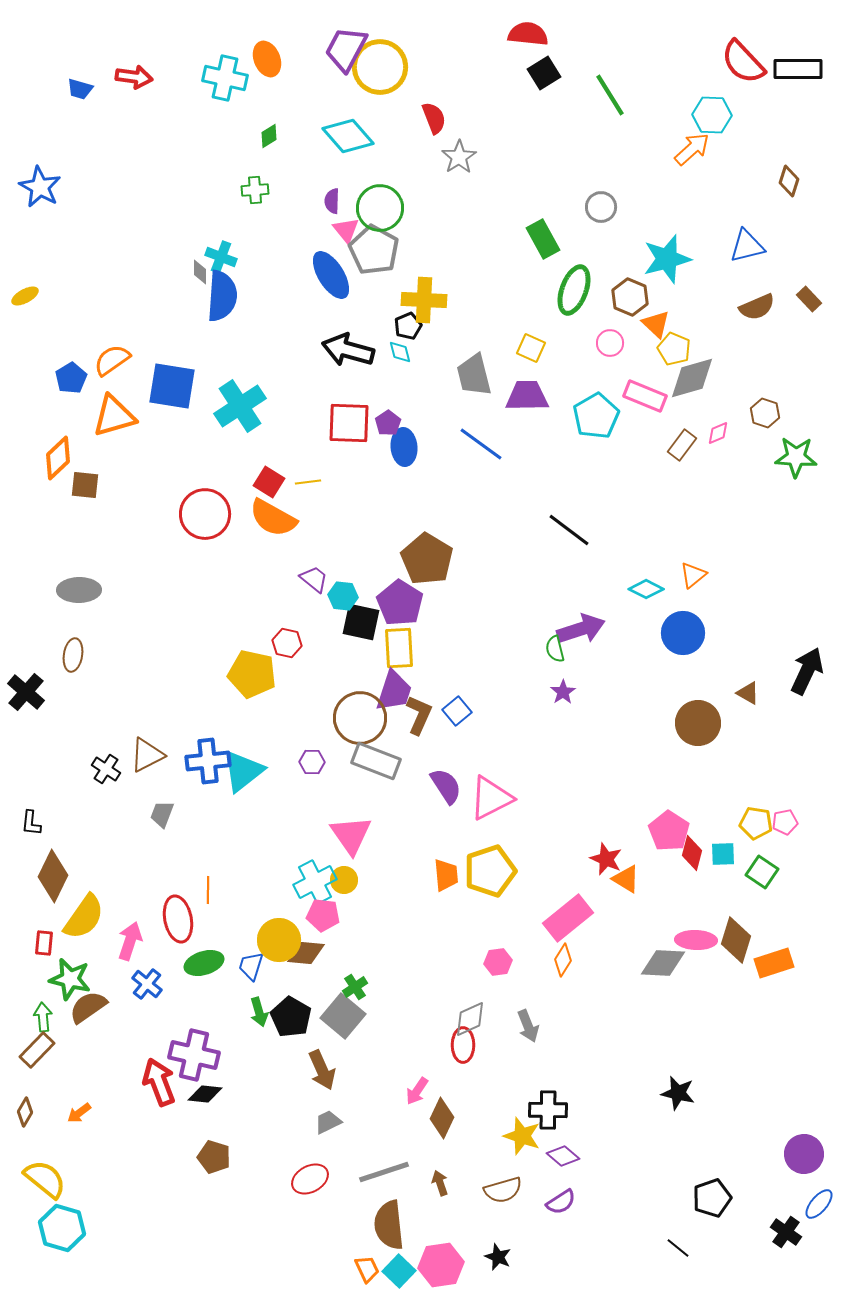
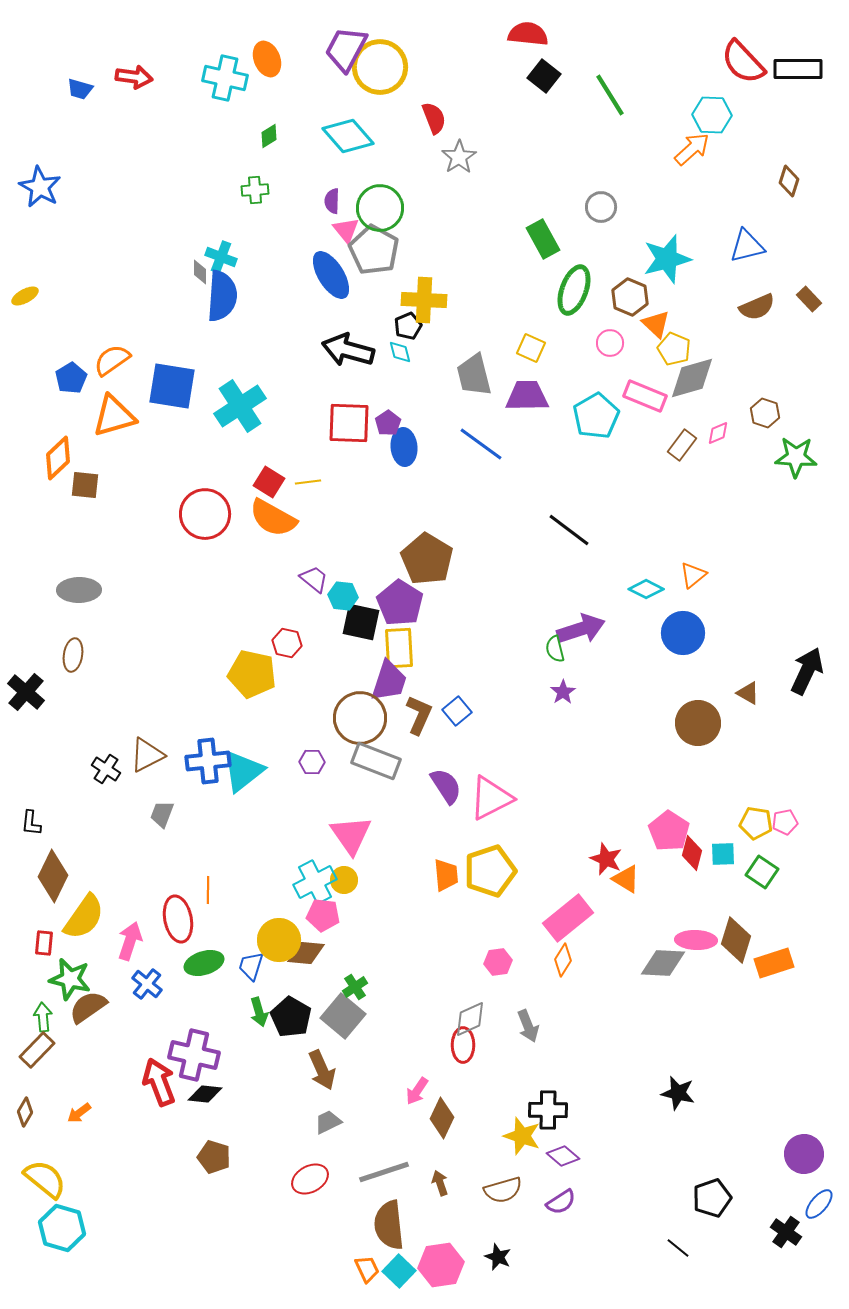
black square at (544, 73): moved 3 px down; rotated 20 degrees counterclockwise
purple trapezoid at (394, 691): moved 5 px left, 10 px up
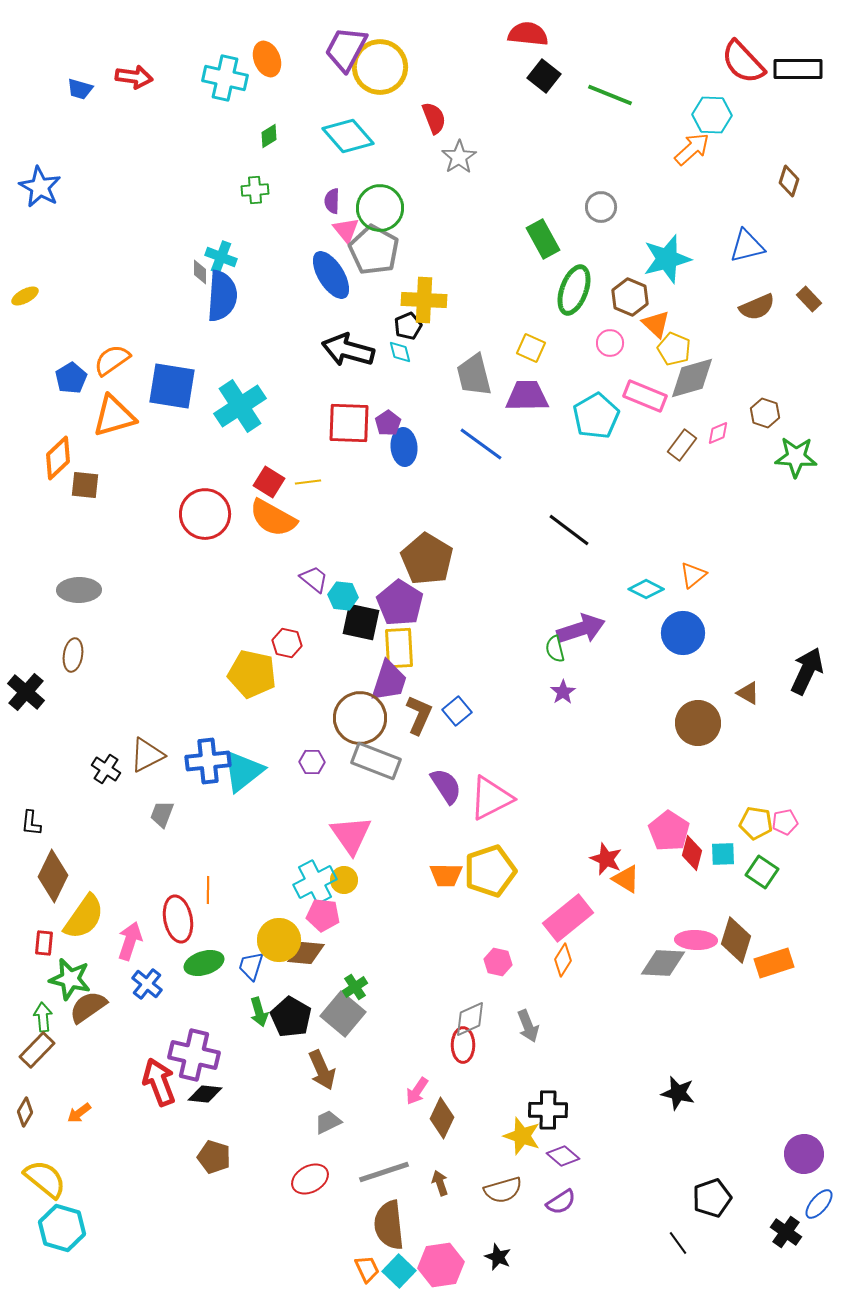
green line at (610, 95): rotated 36 degrees counterclockwise
orange trapezoid at (446, 875): rotated 96 degrees clockwise
pink hexagon at (498, 962): rotated 20 degrees clockwise
gray square at (343, 1016): moved 2 px up
black line at (678, 1248): moved 5 px up; rotated 15 degrees clockwise
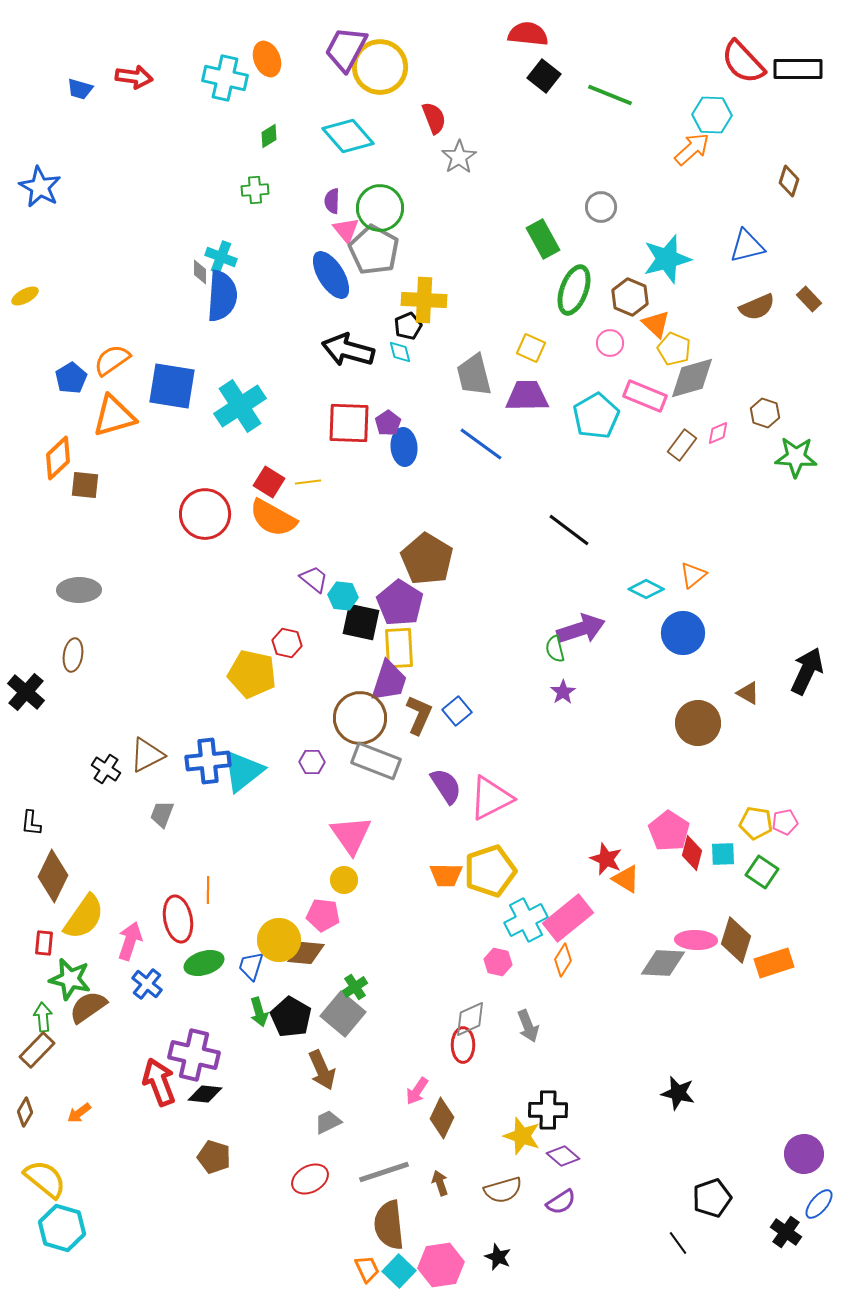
cyan cross at (315, 882): moved 211 px right, 38 px down
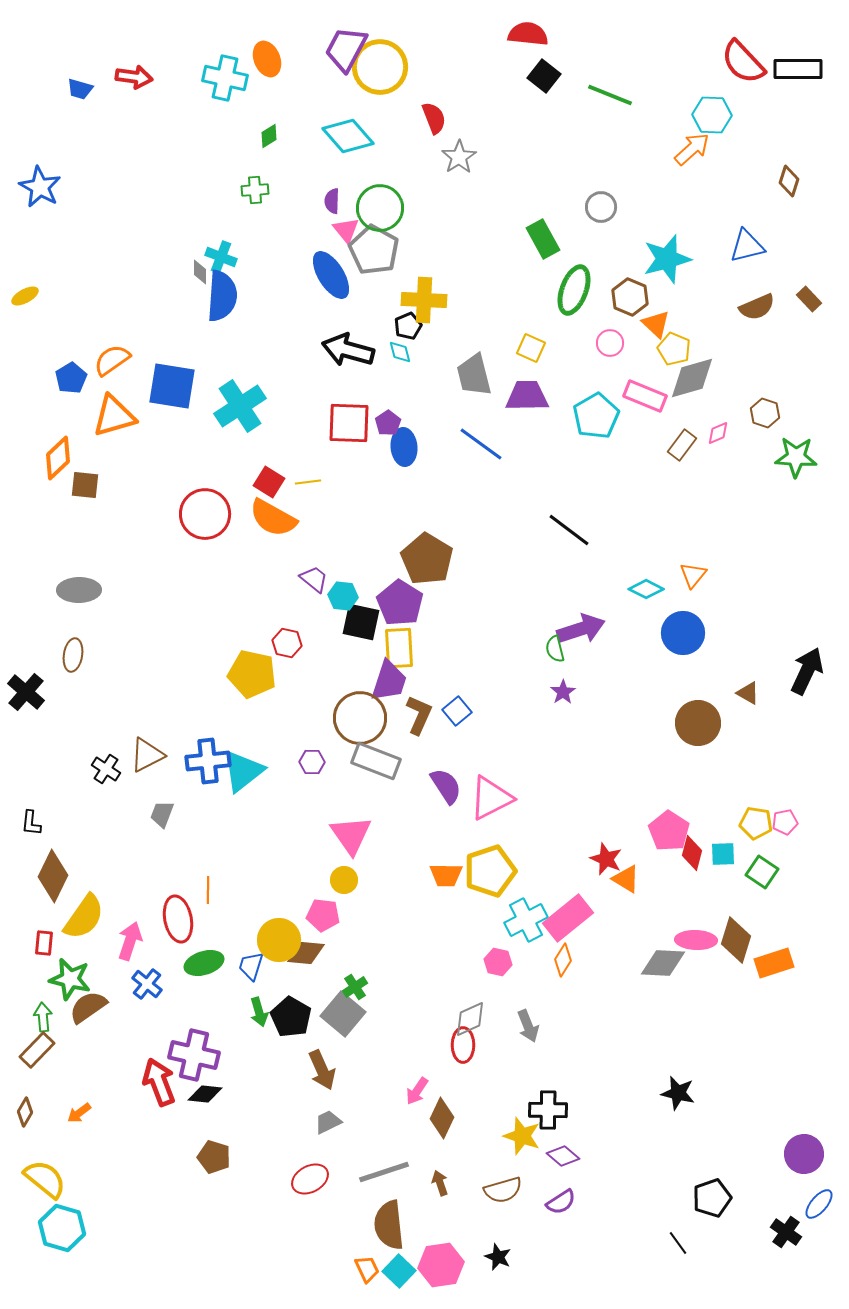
orange triangle at (693, 575): rotated 12 degrees counterclockwise
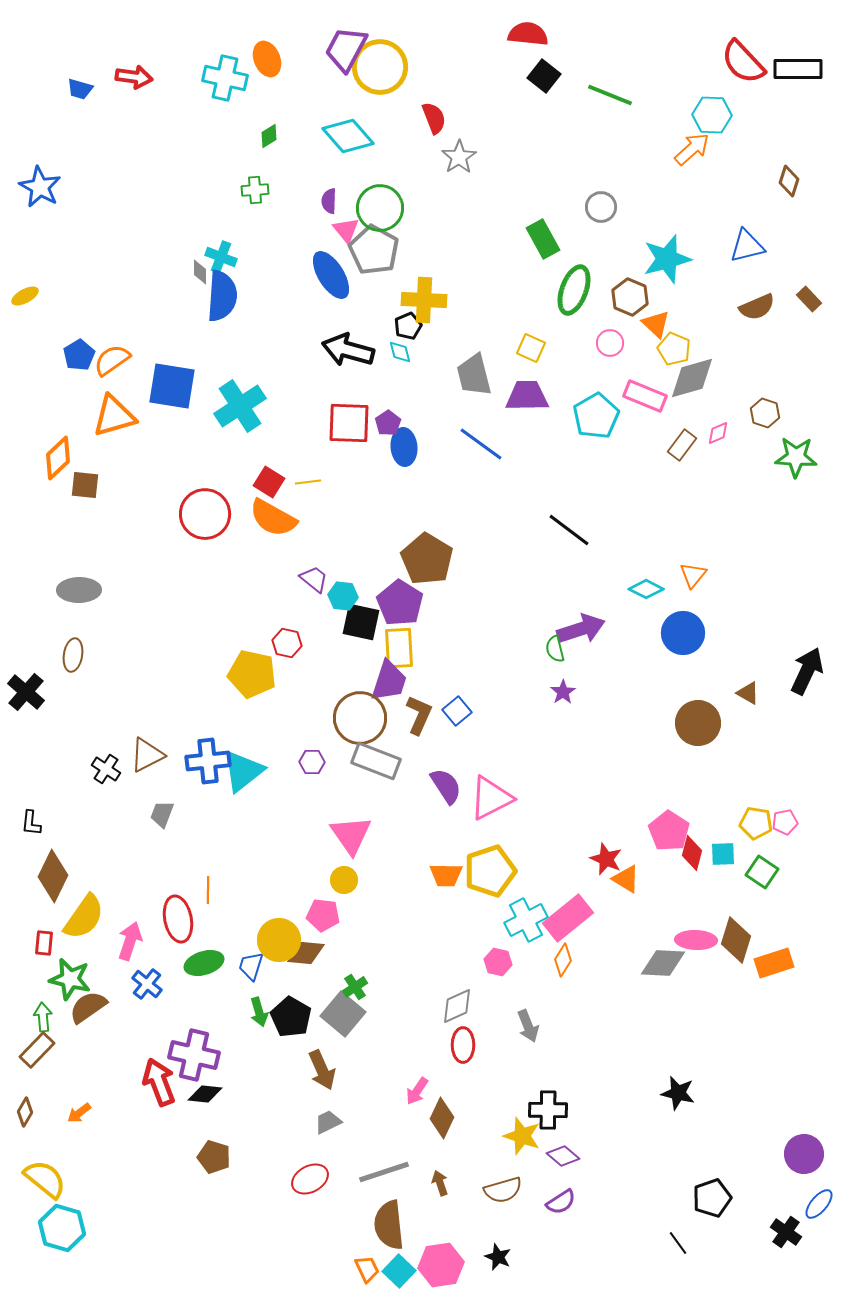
purple semicircle at (332, 201): moved 3 px left
blue pentagon at (71, 378): moved 8 px right, 23 px up
gray diamond at (470, 1019): moved 13 px left, 13 px up
